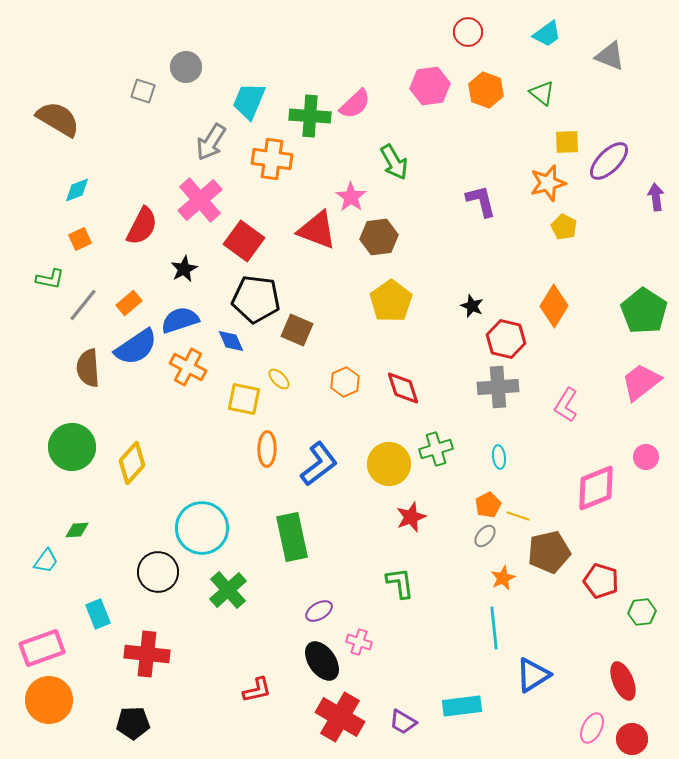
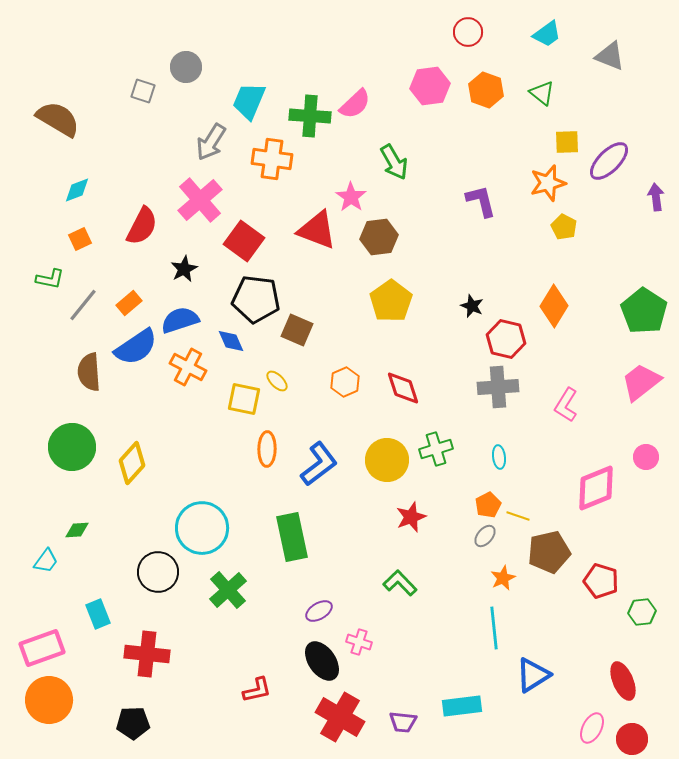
brown semicircle at (88, 368): moved 1 px right, 4 px down
yellow ellipse at (279, 379): moved 2 px left, 2 px down
yellow circle at (389, 464): moved 2 px left, 4 px up
green L-shape at (400, 583): rotated 36 degrees counterclockwise
purple trapezoid at (403, 722): rotated 24 degrees counterclockwise
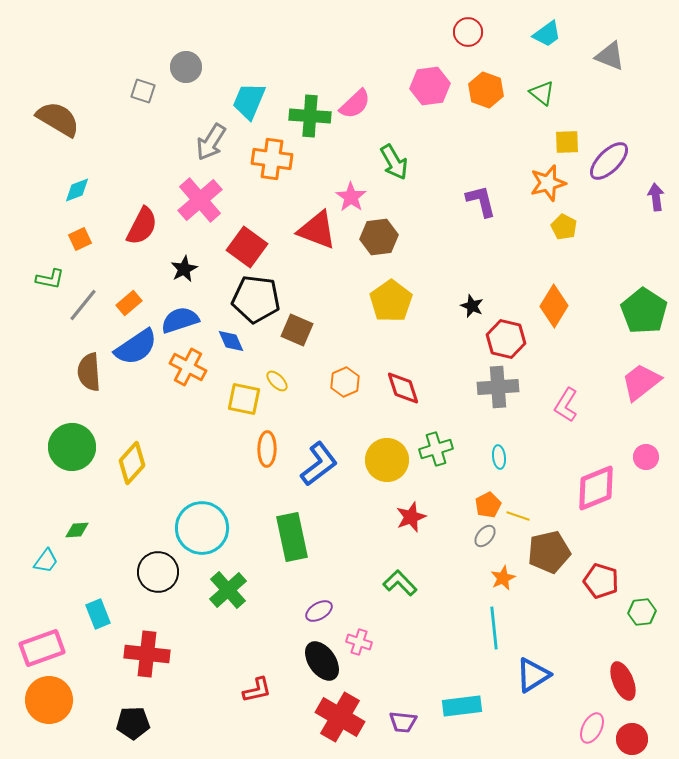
red square at (244, 241): moved 3 px right, 6 px down
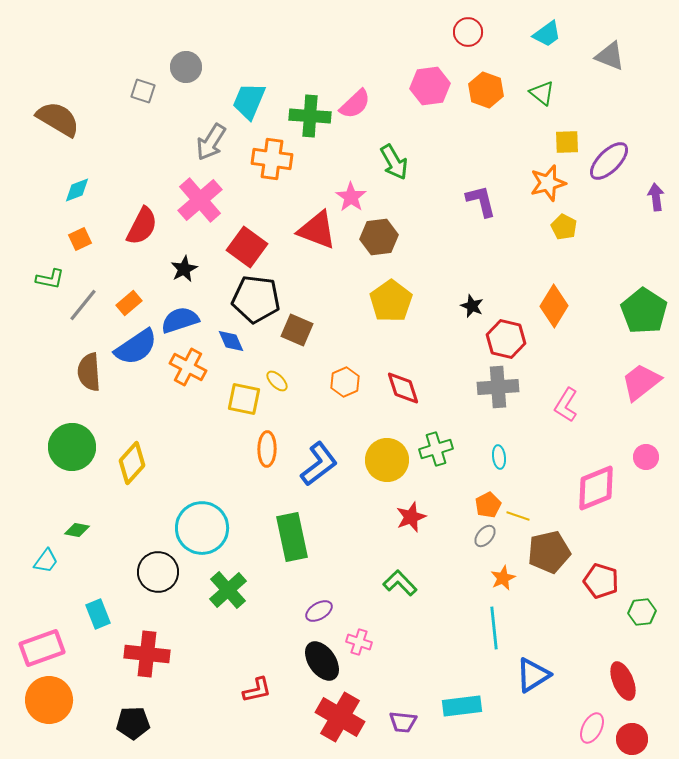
green diamond at (77, 530): rotated 15 degrees clockwise
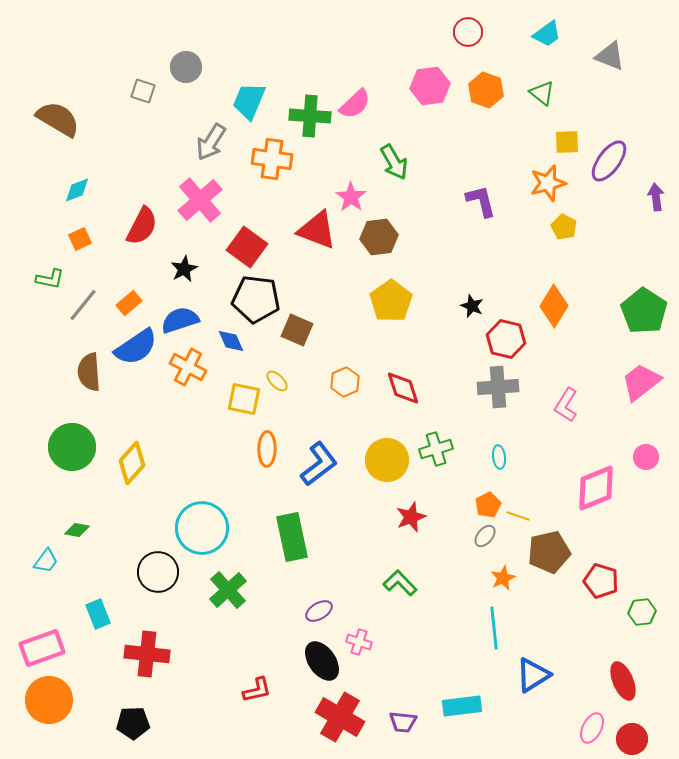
purple ellipse at (609, 161): rotated 9 degrees counterclockwise
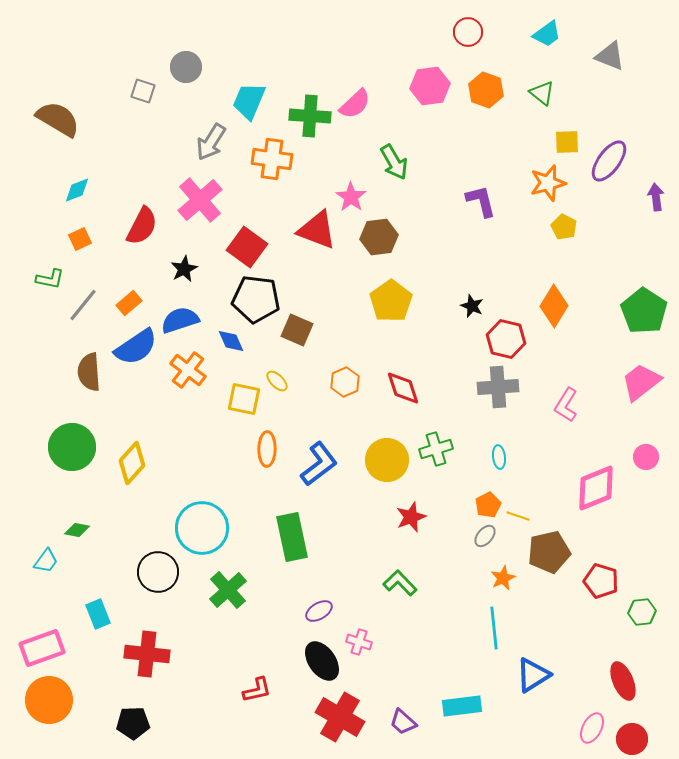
orange cross at (188, 367): moved 3 px down; rotated 9 degrees clockwise
purple trapezoid at (403, 722): rotated 36 degrees clockwise
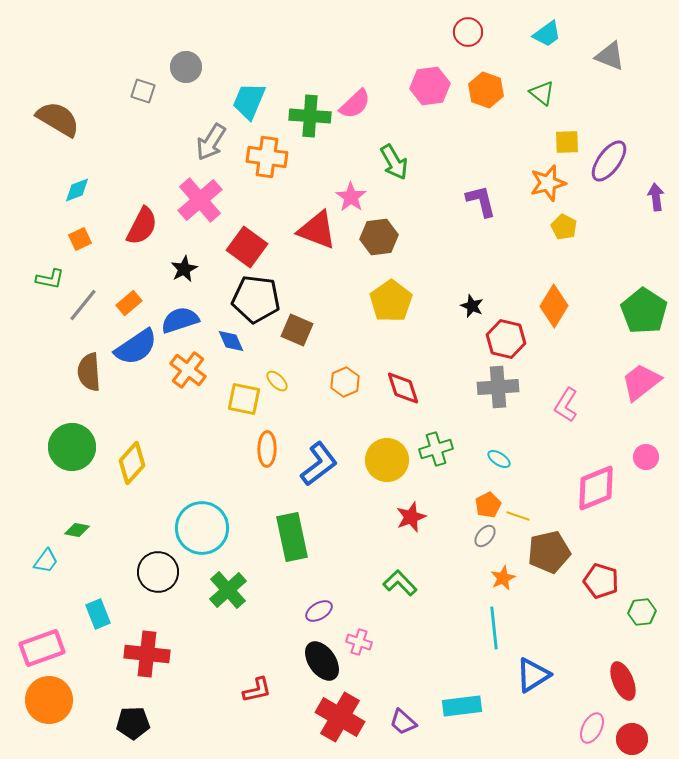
orange cross at (272, 159): moved 5 px left, 2 px up
cyan ellipse at (499, 457): moved 2 px down; rotated 50 degrees counterclockwise
